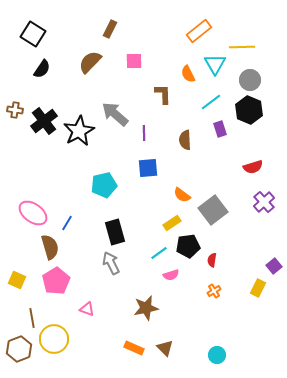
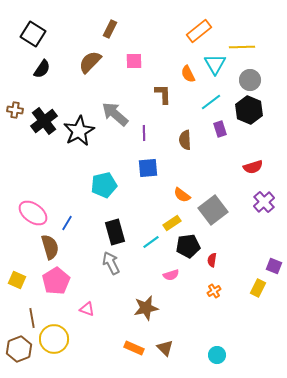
cyan line at (159, 253): moved 8 px left, 11 px up
purple square at (274, 266): rotated 28 degrees counterclockwise
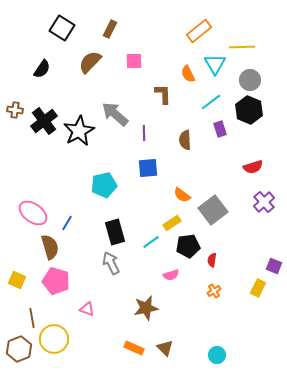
black square at (33, 34): moved 29 px right, 6 px up
pink pentagon at (56, 281): rotated 24 degrees counterclockwise
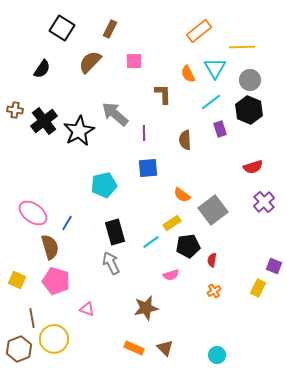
cyan triangle at (215, 64): moved 4 px down
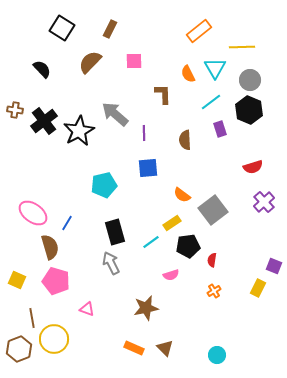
black semicircle at (42, 69): rotated 78 degrees counterclockwise
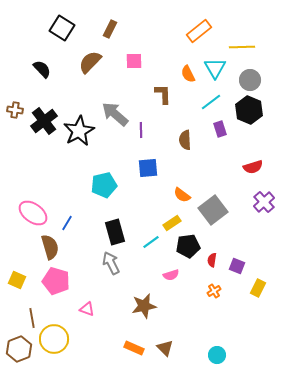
purple line at (144, 133): moved 3 px left, 3 px up
purple square at (274, 266): moved 37 px left
brown star at (146, 308): moved 2 px left, 2 px up
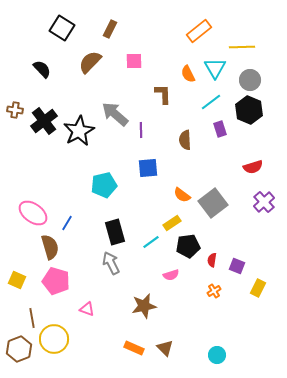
gray square at (213, 210): moved 7 px up
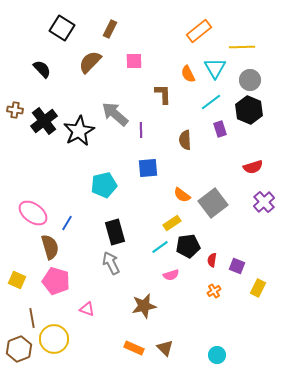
cyan line at (151, 242): moved 9 px right, 5 px down
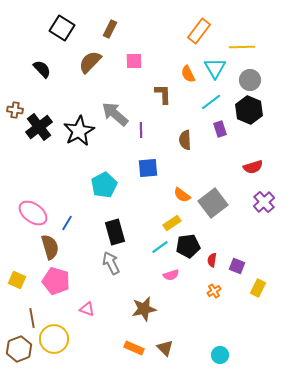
orange rectangle at (199, 31): rotated 15 degrees counterclockwise
black cross at (44, 121): moved 5 px left, 6 px down
cyan pentagon at (104, 185): rotated 15 degrees counterclockwise
brown star at (144, 306): moved 3 px down
cyan circle at (217, 355): moved 3 px right
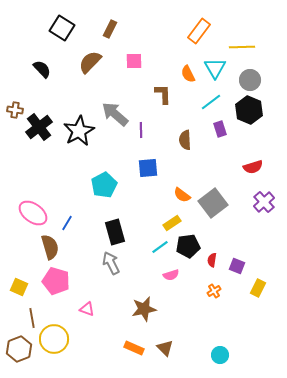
yellow square at (17, 280): moved 2 px right, 7 px down
